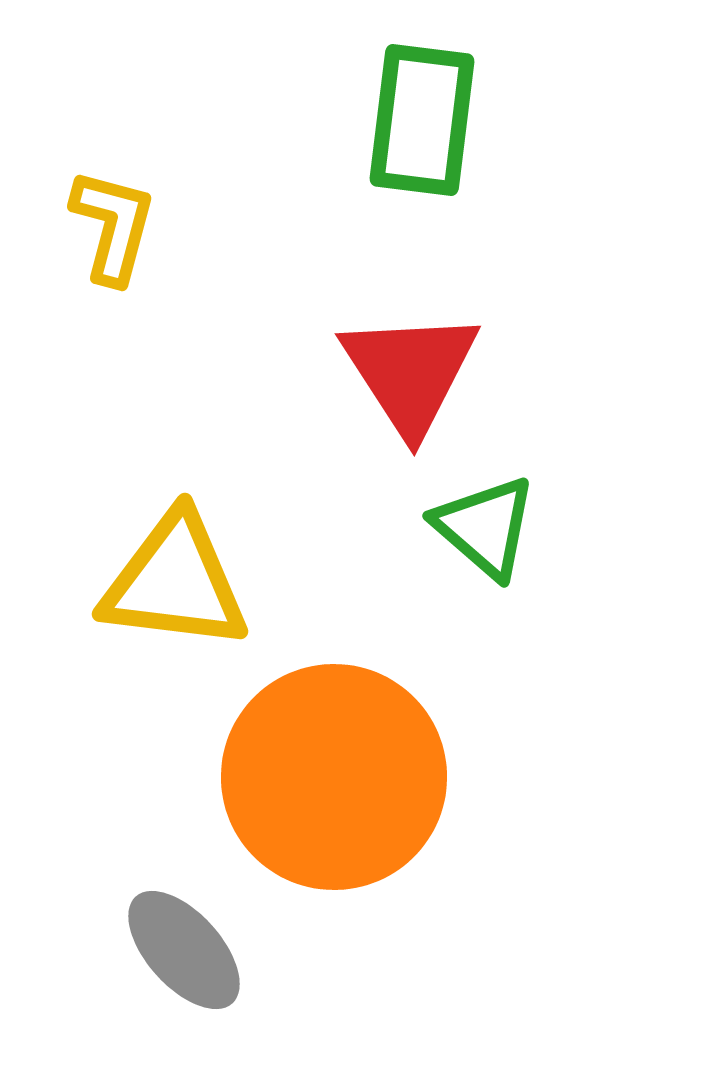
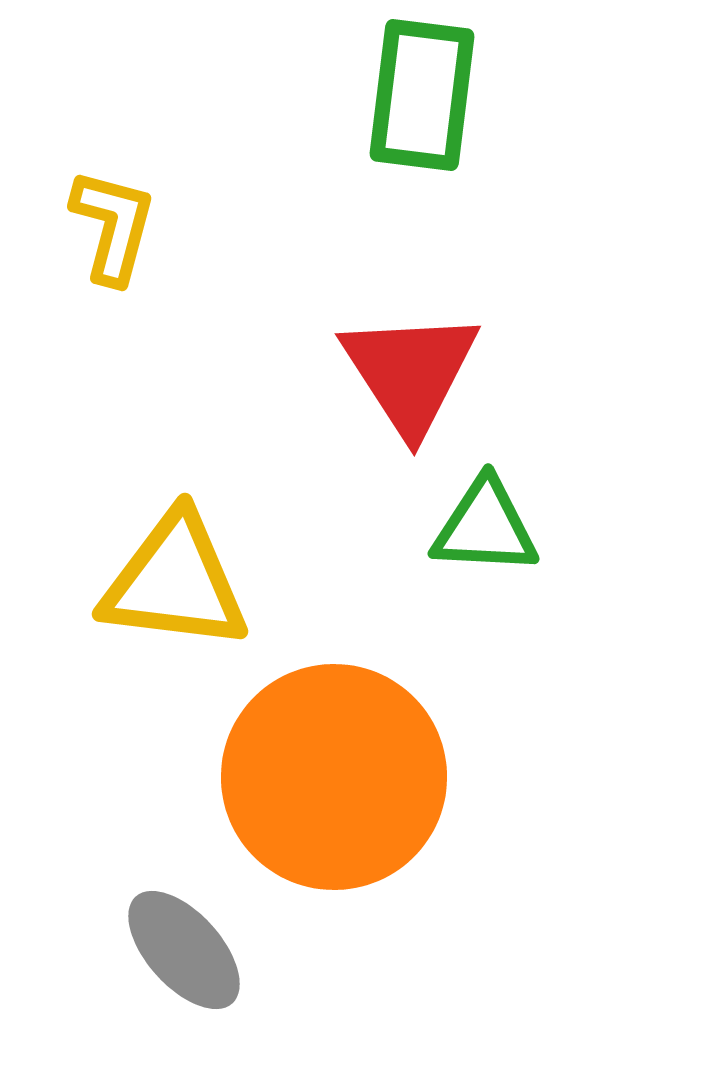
green rectangle: moved 25 px up
green triangle: rotated 38 degrees counterclockwise
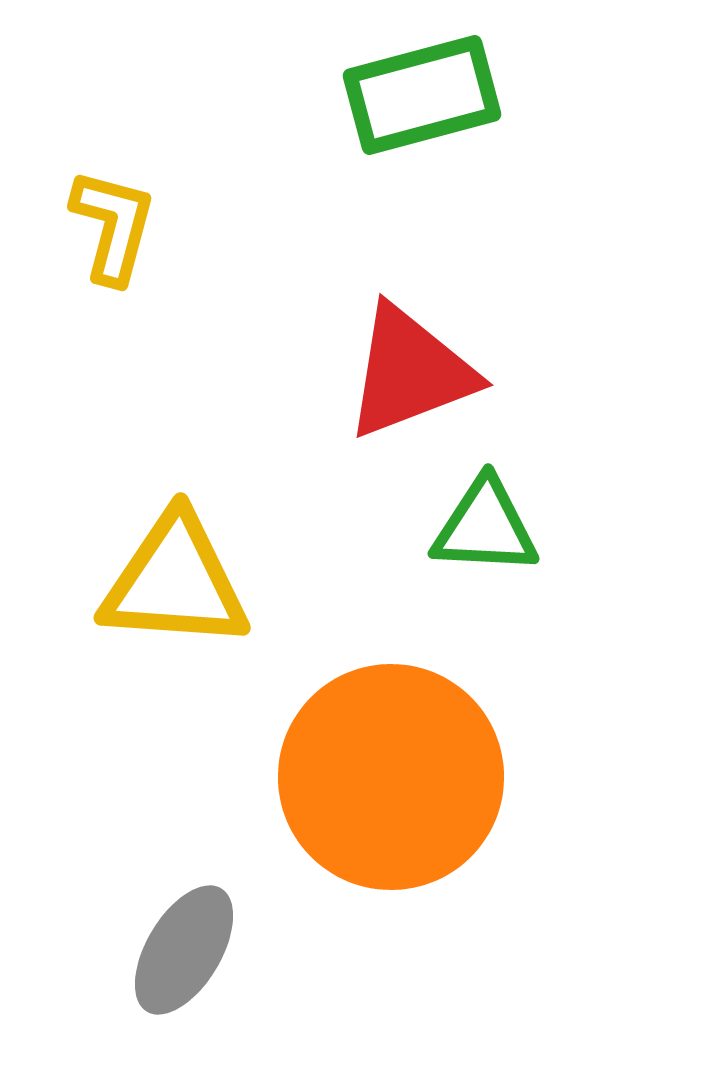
green rectangle: rotated 68 degrees clockwise
red triangle: rotated 42 degrees clockwise
yellow triangle: rotated 3 degrees counterclockwise
orange circle: moved 57 px right
gray ellipse: rotated 73 degrees clockwise
